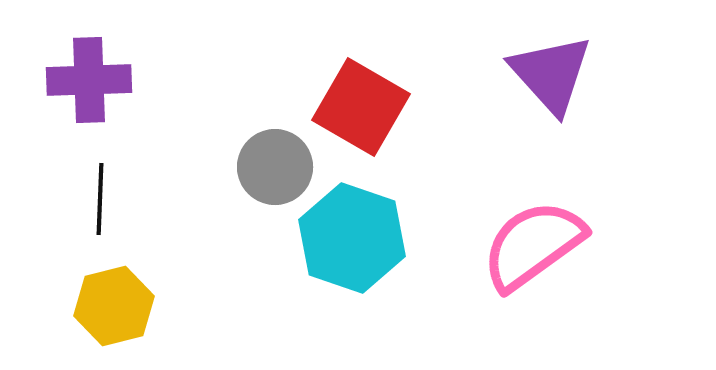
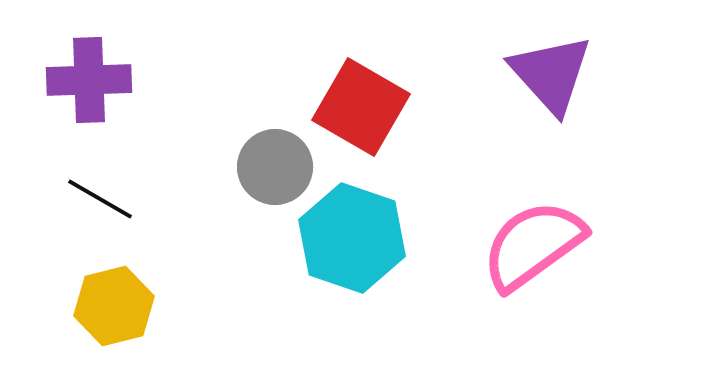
black line: rotated 62 degrees counterclockwise
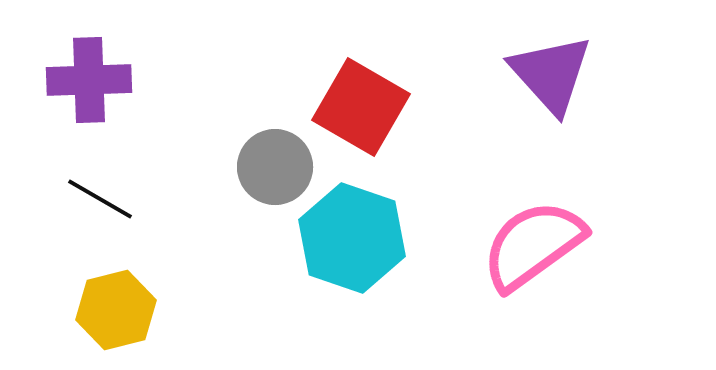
yellow hexagon: moved 2 px right, 4 px down
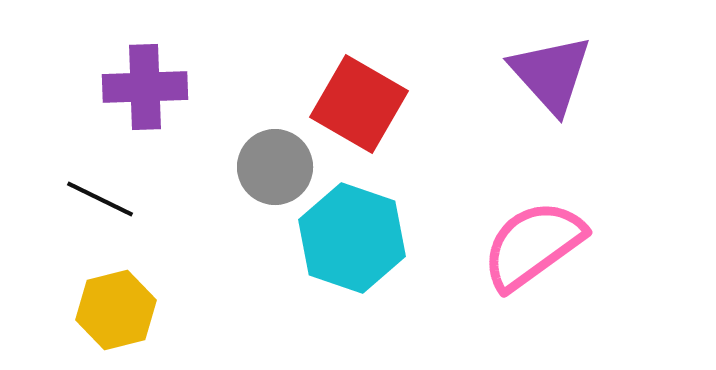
purple cross: moved 56 px right, 7 px down
red square: moved 2 px left, 3 px up
black line: rotated 4 degrees counterclockwise
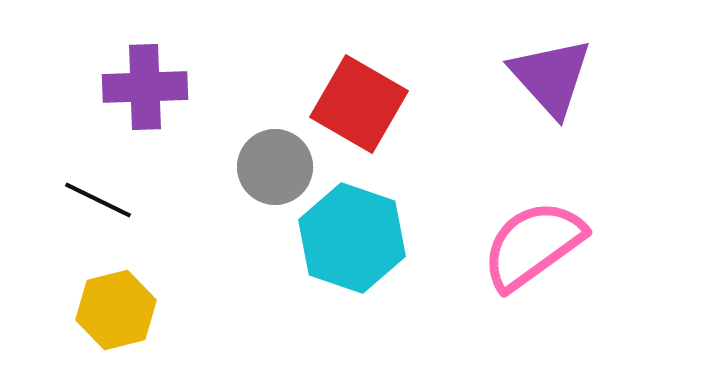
purple triangle: moved 3 px down
black line: moved 2 px left, 1 px down
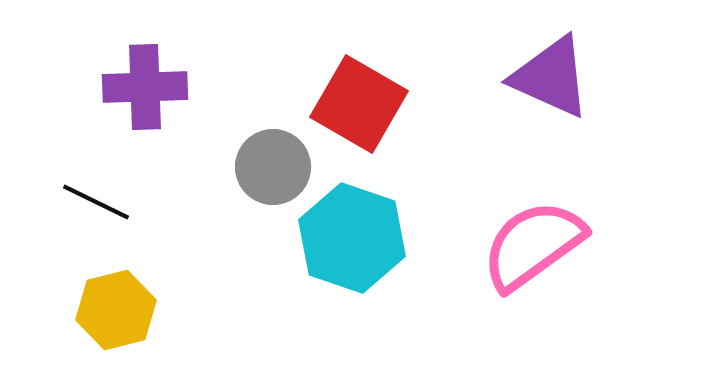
purple triangle: rotated 24 degrees counterclockwise
gray circle: moved 2 px left
black line: moved 2 px left, 2 px down
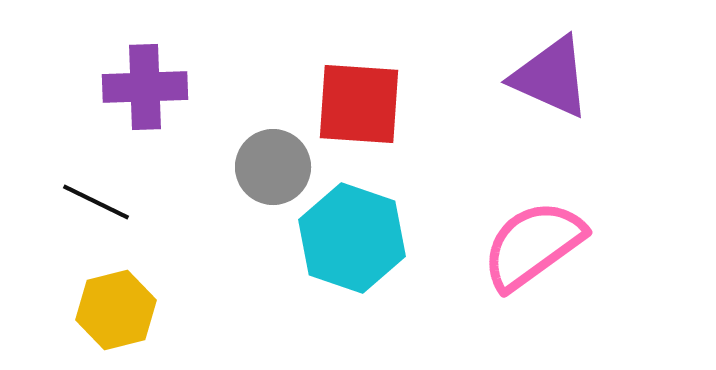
red square: rotated 26 degrees counterclockwise
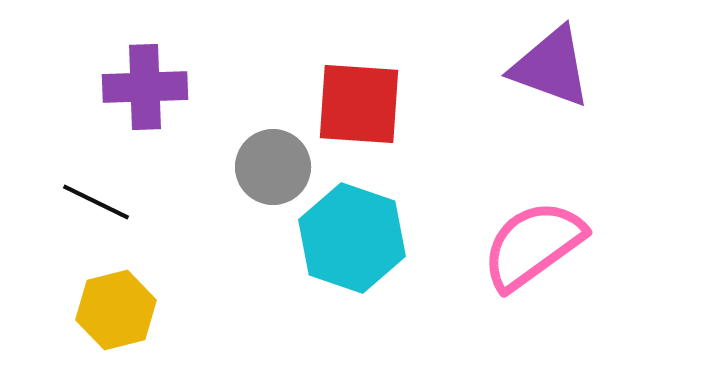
purple triangle: moved 10 px up; rotated 4 degrees counterclockwise
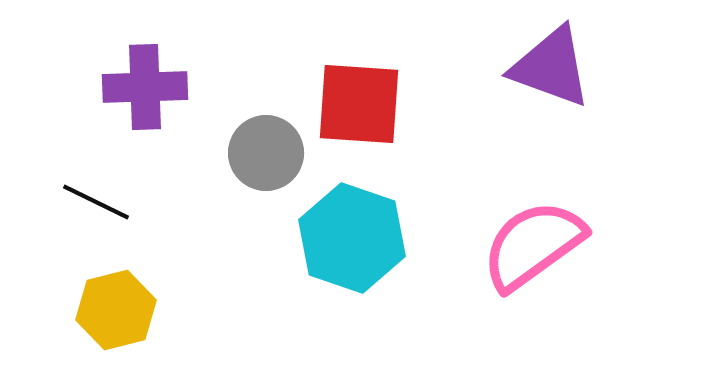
gray circle: moved 7 px left, 14 px up
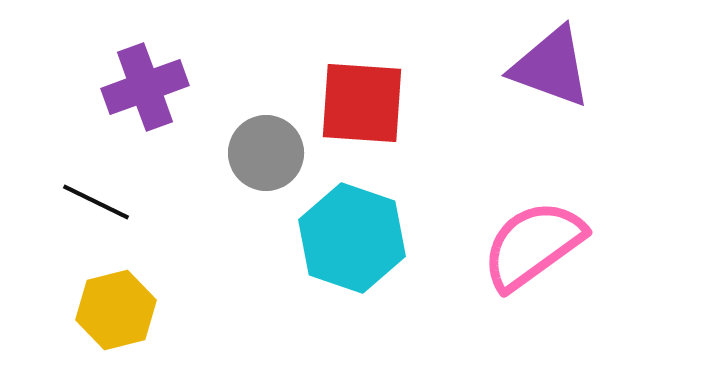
purple cross: rotated 18 degrees counterclockwise
red square: moved 3 px right, 1 px up
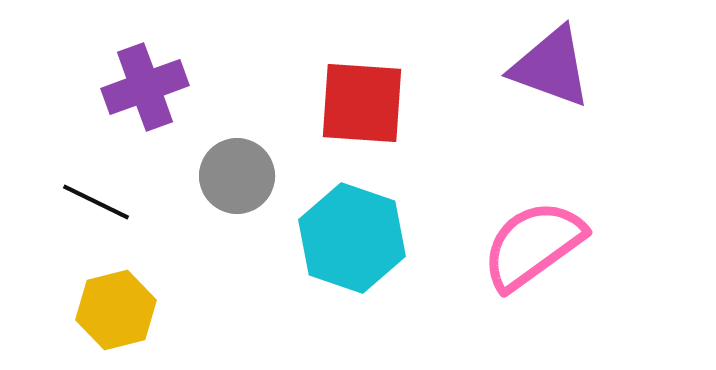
gray circle: moved 29 px left, 23 px down
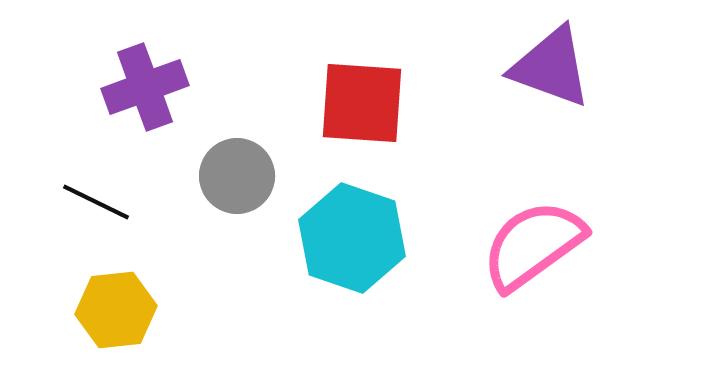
yellow hexagon: rotated 8 degrees clockwise
